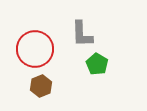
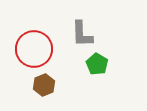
red circle: moved 1 px left
brown hexagon: moved 3 px right, 1 px up
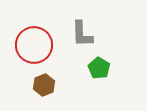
red circle: moved 4 px up
green pentagon: moved 2 px right, 4 px down
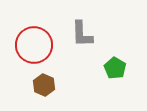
green pentagon: moved 16 px right
brown hexagon: rotated 15 degrees counterclockwise
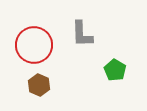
green pentagon: moved 2 px down
brown hexagon: moved 5 px left
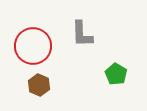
red circle: moved 1 px left, 1 px down
green pentagon: moved 1 px right, 4 px down
